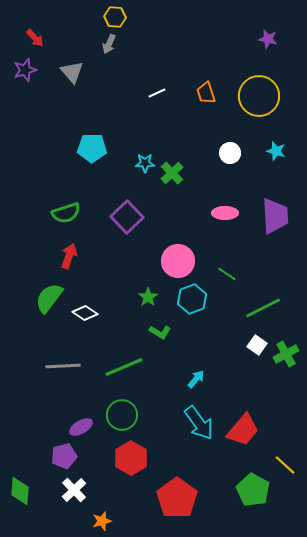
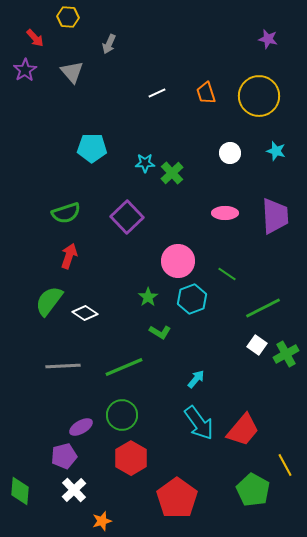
yellow hexagon at (115, 17): moved 47 px left
purple star at (25, 70): rotated 15 degrees counterclockwise
green semicircle at (49, 298): moved 3 px down
yellow line at (285, 465): rotated 20 degrees clockwise
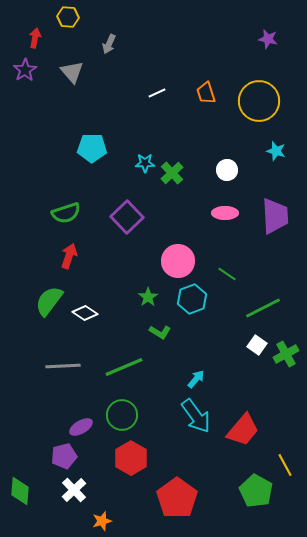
red arrow at (35, 38): rotated 126 degrees counterclockwise
yellow circle at (259, 96): moved 5 px down
white circle at (230, 153): moved 3 px left, 17 px down
cyan arrow at (199, 423): moved 3 px left, 7 px up
green pentagon at (253, 490): moved 3 px right, 1 px down
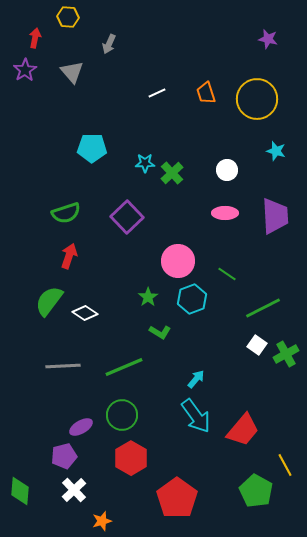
yellow circle at (259, 101): moved 2 px left, 2 px up
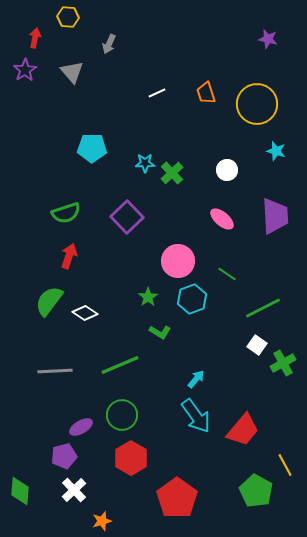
yellow circle at (257, 99): moved 5 px down
pink ellipse at (225, 213): moved 3 px left, 6 px down; rotated 40 degrees clockwise
green cross at (286, 354): moved 3 px left, 9 px down
gray line at (63, 366): moved 8 px left, 5 px down
green line at (124, 367): moved 4 px left, 2 px up
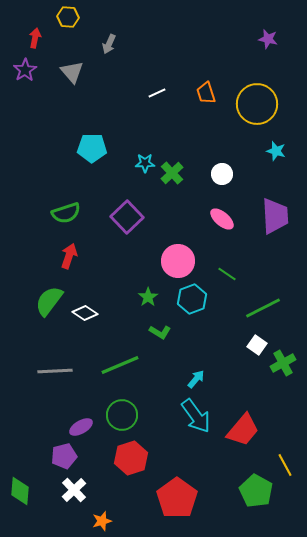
white circle at (227, 170): moved 5 px left, 4 px down
red hexagon at (131, 458): rotated 12 degrees clockwise
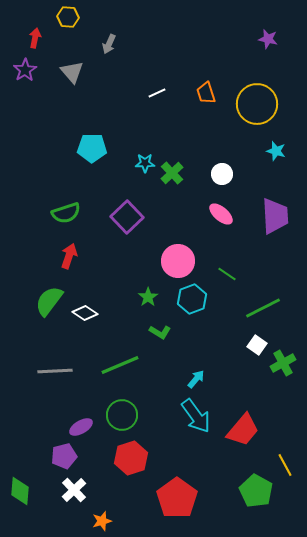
pink ellipse at (222, 219): moved 1 px left, 5 px up
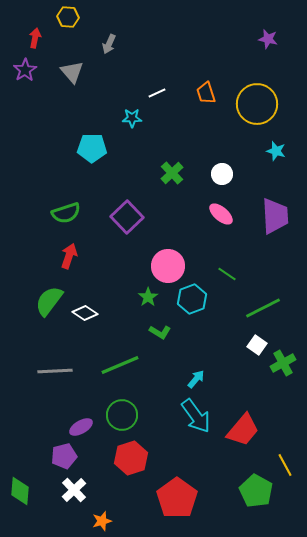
cyan star at (145, 163): moved 13 px left, 45 px up
pink circle at (178, 261): moved 10 px left, 5 px down
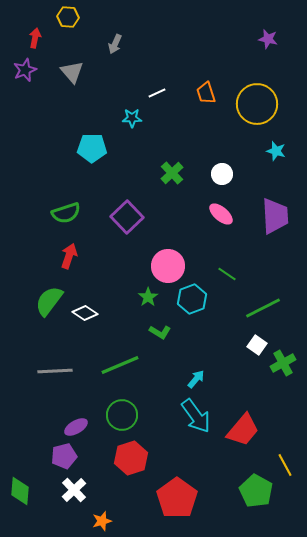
gray arrow at (109, 44): moved 6 px right
purple star at (25, 70): rotated 10 degrees clockwise
purple ellipse at (81, 427): moved 5 px left
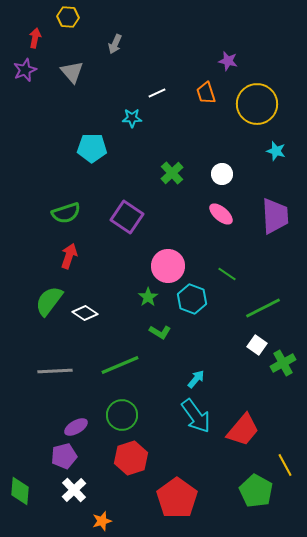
purple star at (268, 39): moved 40 px left, 22 px down
purple square at (127, 217): rotated 12 degrees counterclockwise
cyan hexagon at (192, 299): rotated 20 degrees counterclockwise
